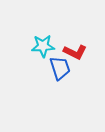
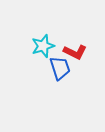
cyan star: rotated 15 degrees counterclockwise
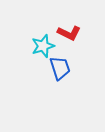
red L-shape: moved 6 px left, 19 px up
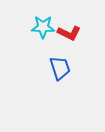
cyan star: moved 19 px up; rotated 20 degrees clockwise
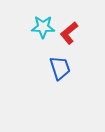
red L-shape: rotated 115 degrees clockwise
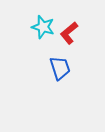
cyan star: rotated 15 degrees clockwise
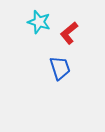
cyan star: moved 4 px left, 5 px up
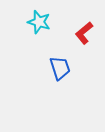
red L-shape: moved 15 px right
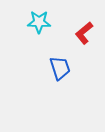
cyan star: rotated 15 degrees counterclockwise
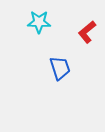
red L-shape: moved 3 px right, 1 px up
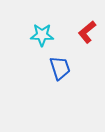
cyan star: moved 3 px right, 13 px down
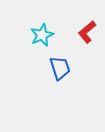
cyan star: rotated 25 degrees counterclockwise
